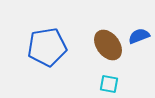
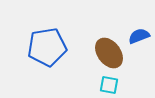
brown ellipse: moved 1 px right, 8 px down
cyan square: moved 1 px down
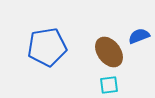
brown ellipse: moved 1 px up
cyan square: rotated 18 degrees counterclockwise
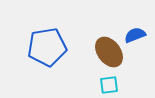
blue semicircle: moved 4 px left, 1 px up
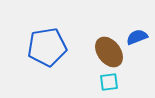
blue semicircle: moved 2 px right, 2 px down
cyan square: moved 3 px up
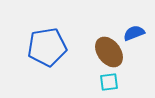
blue semicircle: moved 3 px left, 4 px up
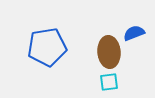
brown ellipse: rotated 32 degrees clockwise
